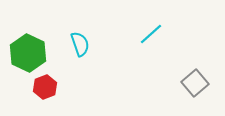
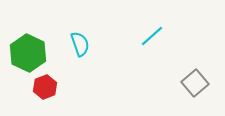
cyan line: moved 1 px right, 2 px down
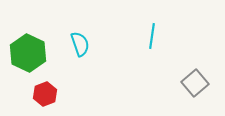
cyan line: rotated 40 degrees counterclockwise
red hexagon: moved 7 px down
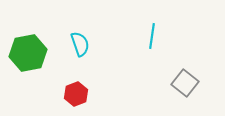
green hexagon: rotated 24 degrees clockwise
gray square: moved 10 px left; rotated 12 degrees counterclockwise
red hexagon: moved 31 px right
